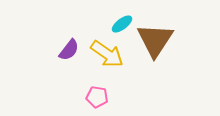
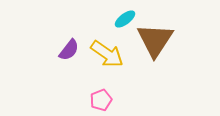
cyan ellipse: moved 3 px right, 5 px up
pink pentagon: moved 4 px right, 3 px down; rotated 30 degrees counterclockwise
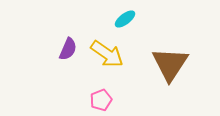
brown triangle: moved 15 px right, 24 px down
purple semicircle: moved 1 px left, 1 px up; rotated 15 degrees counterclockwise
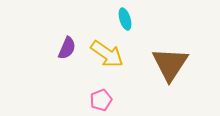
cyan ellipse: rotated 70 degrees counterclockwise
purple semicircle: moved 1 px left, 1 px up
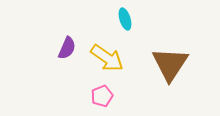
yellow arrow: moved 4 px down
pink pentagon: moved 1 px right, 4 px up
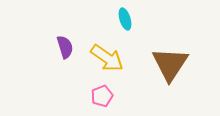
purple semicircle: moved 2 px left, 1 px up; rotated 40 degrees counterclockwise
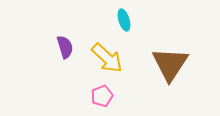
cyan ellipse: moved 1 px left, 1 px down
yellow arrow: rotated 8 degrees clockwise
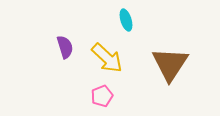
cyan ellipse: moved 2 px right
